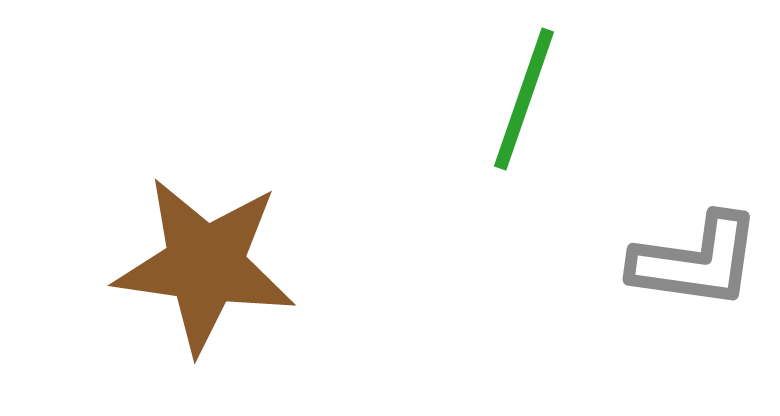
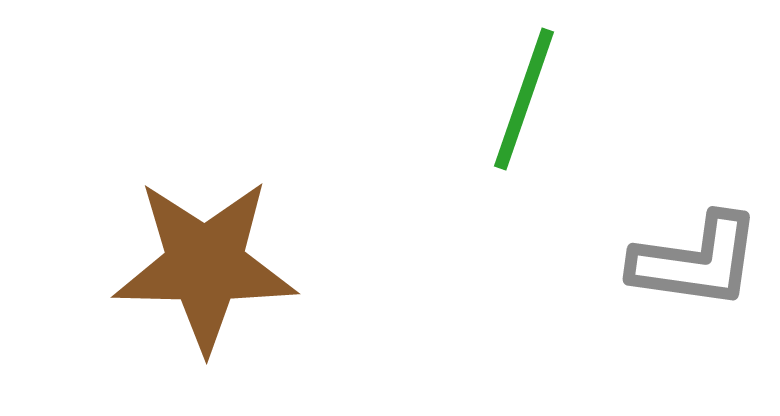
brown star: rotated 7 degrees counterclockwise
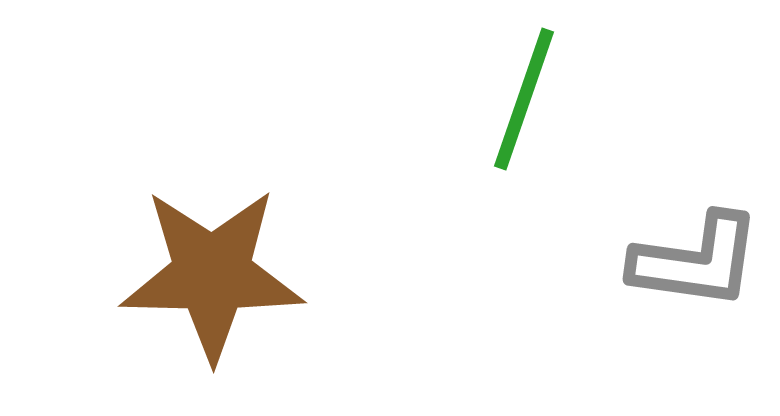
brown star: moved 7 px right, 9 px down
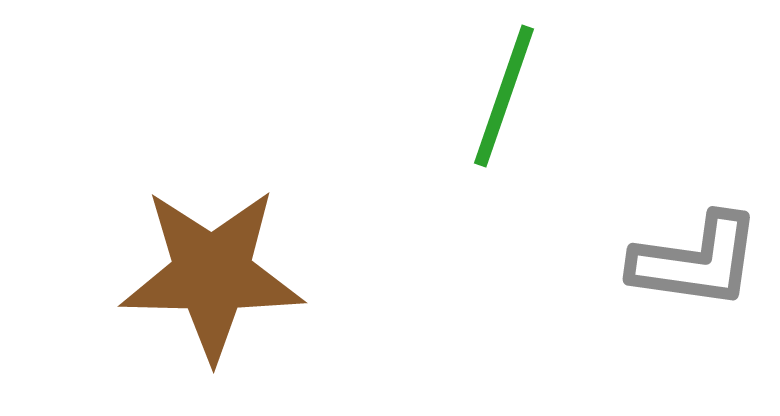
green line: moved 20 px left, 3 px up
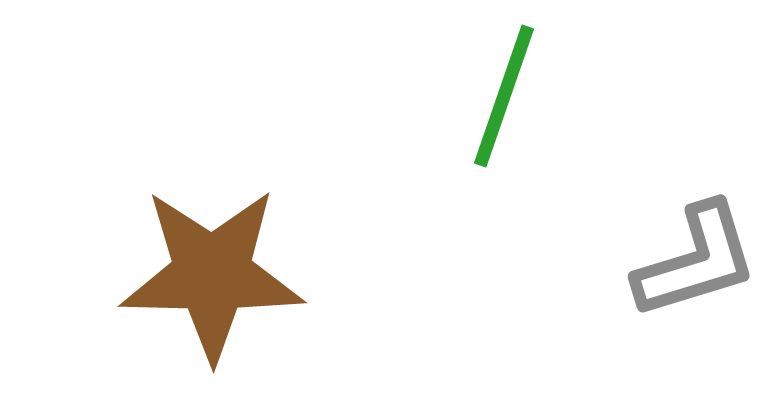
gray L-shape: rotated 25 degrees counterclockwise
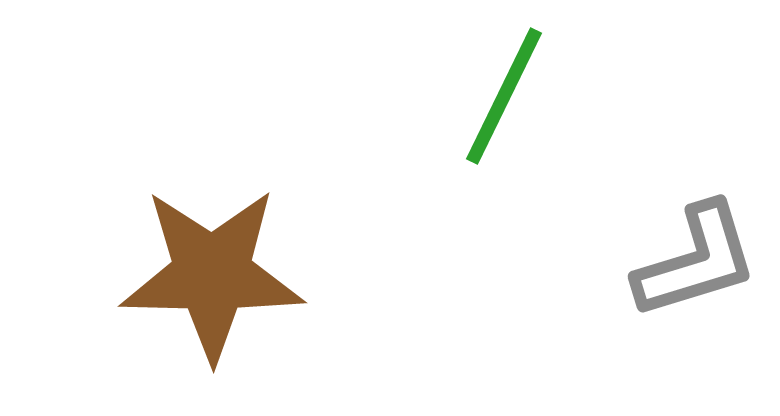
green line: rotated 7 degrees clockwise
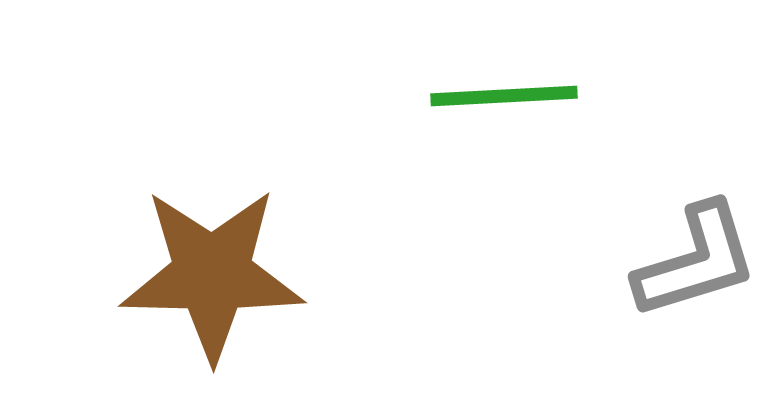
green line: rotated 61 degrees clockwise
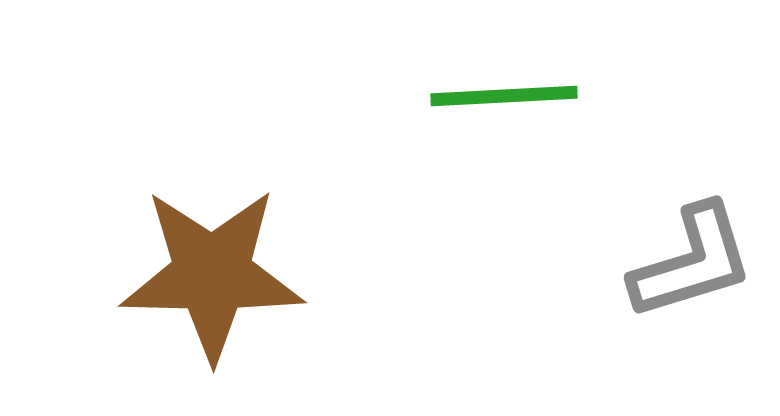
gray L-shape: moved 4 px left, 1 px down
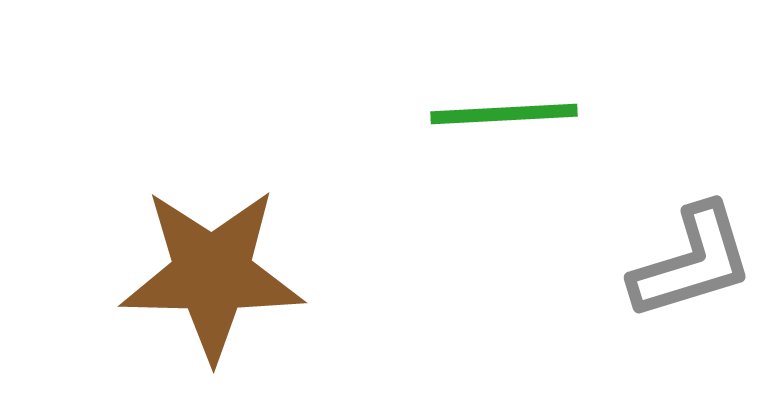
green line: moved 18 px down
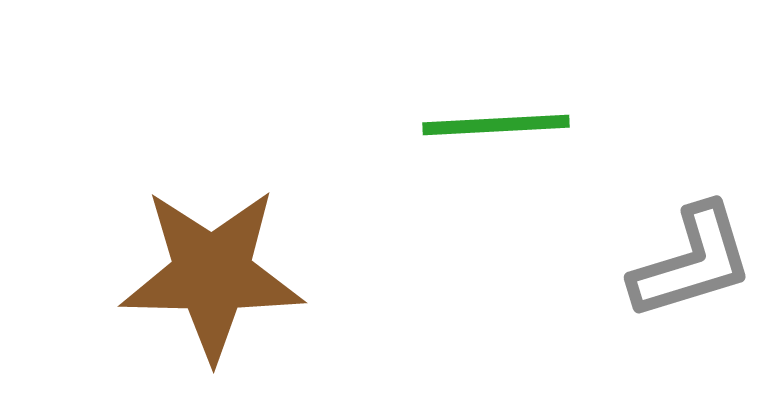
green line: moved 8 px left, 11 px down
